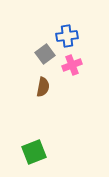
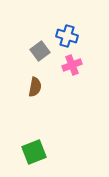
blue cross: rotated 25 degrees clockwise
gray square: moved 5 px left, 3 px up
brown semicircle: moved 8 px left
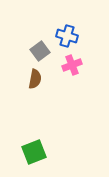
brown semicircle: moved 8 px up
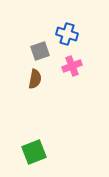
blue cross: moved 2 px up
gray square: rotated 18 degrees clockwise
pink cross: moved 1 px down
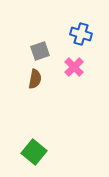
blue cross: moved 14 px right
pink cross: moved 2 px right, 1 px down; rotated 24 degrees counterclockwise
green square: rotated 30 degrees counterclockwise
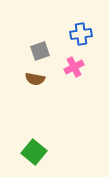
blue cross: rotated 25 degrees counterclockwise
pink cross: rotated 18 degrees clockwise
brown semicircle: rotated 90 degrees clockwise
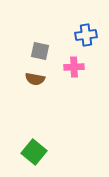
blue cross: moved 5 px right, 1 px down
gray square: rotated 30 degrees clockwise
pink cross: rotated 24 degrees clockwise
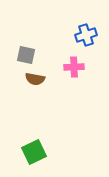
blue cross: rotated 10 degrees counterclockwise
gray square: moved 14 px left, 4 px down
green square: rotated 25 degrees clockwise
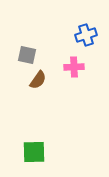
gray square: moved 1 px right
brown semicircle: moved 3 px right, 1 px down; rotated 66 degrees counterclockwise
green square: rotated 25 degrees clockwise
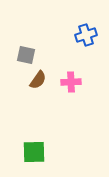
gray square: moved 1 px left
pink cross: moved 3 px left, 15 px down
